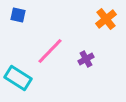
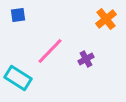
blue square: rotated 21 degrees counterclockwise
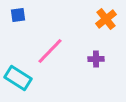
purple cross: moved 10 px right; rotated 28 degrees clockwise
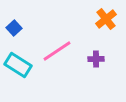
blue square: moved 4 px left, 13 px down; rotated 35 degrees counterclockwise
pink line: moved 7 px right; rotated 12 degrees clockwise
cyan rectangle: moved 13 px up
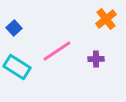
cyan rectangle: moved 1 px left, 2 px down
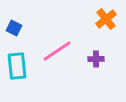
blue square: rotated 21 degrees counterclockwise
cyan rectangle: moved 1 px up; rotated 52 degrees clockwise
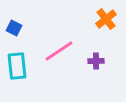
pink line: moved 2 px right
purple cross: moved 2 px down
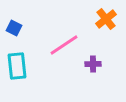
pink line: moved 5 px right, 6 px up
purple cross: moved 3 px left, 3 px down
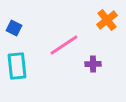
orange cross: moved 1 px right, 1 px down
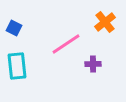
orange cross: moved 2 px left, 2 px down
pink line: moved 2 px right, 1 px up
